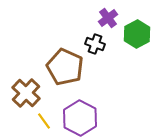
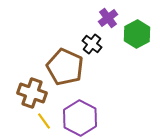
black cross: moved 3 px left; rotated 18 degrees clockwise
brown cross: moved 6 px right; rotated 24 degrees counterclockwise
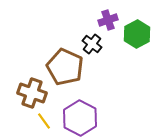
purple cross: moved 2 px down; rotated 18 degrees clockwise
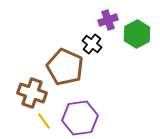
purple hexagon: rotated 24 degrees clockwise
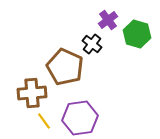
purple cross: rotated 18 degrees counterclockwise
green hexagon: rotated 16 degrees counterclockwise
brown cross: rotated 24 degrees counterclockwise
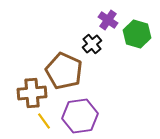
purple cross: rotated 18 degrees counterclockwise
black cross: rotated 12 degrees clockwise
brown pentagon: moved 1 px left, 4 px down
purple hexagon: moved 2 px up
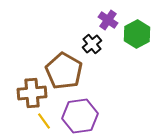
green hexagon: rotated 16 degrees clockwise
brown pentagon: rotated 6 degrees clockwise
